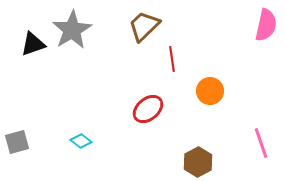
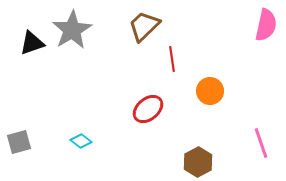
black triangle: moved 1 px left, 1 px up
gray square: moved 2 px right
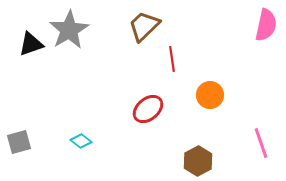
gray star: moved 3 px left
black triangle: moved 1 px left, 1 px down
orange circle: moved 4 px down
brown hexagon: moved 1 px up
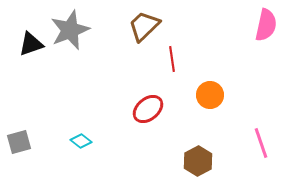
gray star: moved 1 px right; rotated 9 degrees clockwise
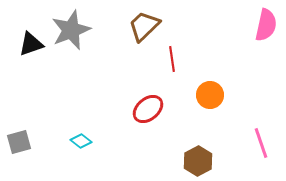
gray star: moved 1 px right
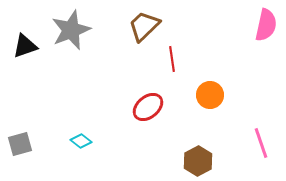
black triangle: moved 6 px left, 2 px down
red ellipse: moved 2 px up
gray square: moved 1 px right, 2 px down
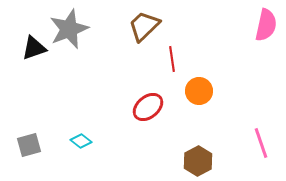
gray star: moved 2 px left, 1 px up
black triangle: moved 9 px right, 2 px down
orange circle: moved 11 px left, 4 px up
gray square: moved 9 px right, 1 px down
